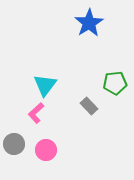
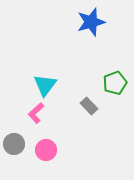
blue star: moved 2 px right, 1 px up; rotated 16 degrees clockwise
green pentagon: rotated 15 degrees counterclockwise
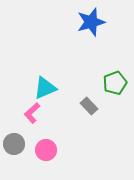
cyan triangle: moved 3 px down; rotated 30 degrees clockwise
pink L-shape: moved 4 px left
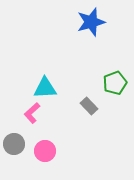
cyan triangle: rotated 20 degrees clockwise
pink circle: moved 1 px left, 1 px down
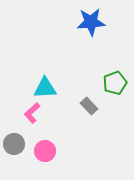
blue star: rotated 12 degrees clockwise
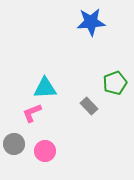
pink L-shape: rotated 20 degrees clockwise
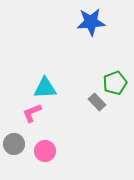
gray rectangle: moved 8 px right, 4 px up
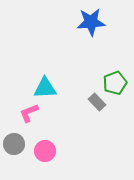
pink L-shape: moved 3 px left
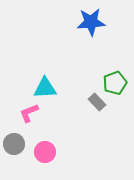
pink circle: moved 1 px down
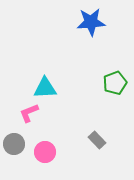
gray rectangle: moved 38 px down
